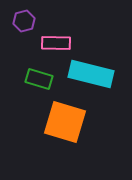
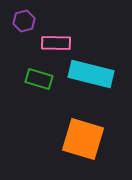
orange square: moved 18 px right, 17 px down
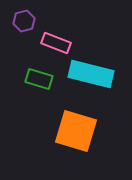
pink rectangle: rotated 20 degrees clockwise
orange square: moved 7 px left, 8 px up
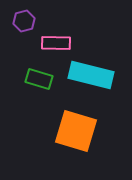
pink rectangle: rotated 20 degrees counterclockwise
cyan rectangle: moved 1 px down
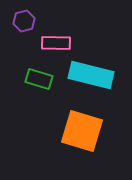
orange square: moved 6 px right
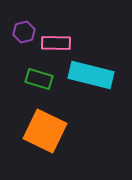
purple hexagon: moved 11 px down
orange square: moved 37 px left; rotated 9 degrees clockwise
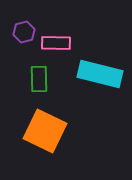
cyan rectangle: moved 9 px right, 1 px up
green rectangle: rotated 72 degrees clockwise
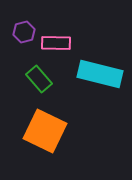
green rectangle: rotated 40 degrees counterclockwise
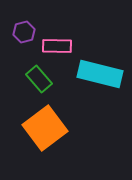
pink rectangle: moved 1 px right, 3 px down
orange square: moved 3 px up; rotated 27 degrees clockwise
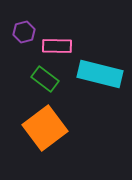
green rectangle: moved 6 px right; rotated 12 degrees counterclockwise
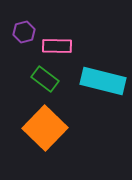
cyan rectangle: moved 3 px right, 7 px down
orange square: rotated 9 degrees counterclockwise
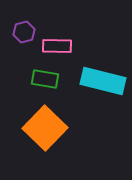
green rectangle: rotated 28 degrees counterclockwise
